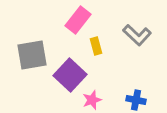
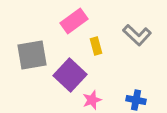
pink rectangle: moved 4 px left, 1 px down; rotated 16 degrees clockwise
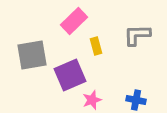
pink rectangle: rotated 8 degrees counterclockwise
gray L-shape: rotated 136 degrees clockwise
purple square: rotated 24 degrees clockwise
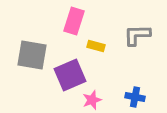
pink rectangle: rotated 28 degrees counterclockwise
yellow rectangle: rotated 60 degrees counterclockwise
gray square: rotated 20 degrees clockwise
blue cross: moved 1 px left, 3 px up
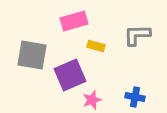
pink rectangle: rotated 56 degrees clockwise
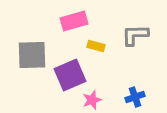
gray L-shape: moved 2 px left
gray square: rotated 12 degrees counterclockwise
blue cross: rotated 30 degrees counterclockwise
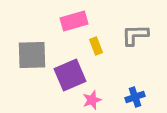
yellow rectangle: rotated 54 degrees clockwise
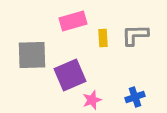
pink rectangle: moved 1 px left
yellow rectangle: moved 7 px right, 8 px up; rotated 18 degrees clockwise
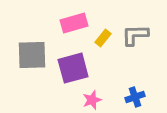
pink rectangle: moved 1 px right, 2 px down
yellow rectangle: rotated 42 degrees clockwise
purple square: moved 3 px right, 7 px up; rotated 8 degrees clockwise
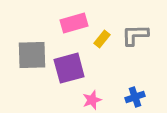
yellow rectangle: moved 1 px left, 1 px down
purple square: moved 4 px left
